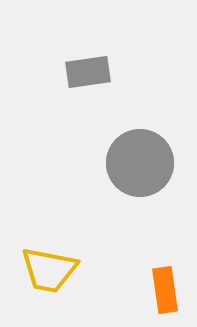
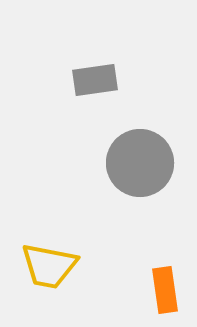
gray rectangle: moved 7 px right, 8 px down
yellow trapezoid: moved 4 px up
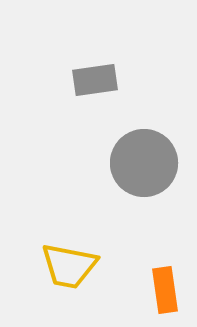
gray circle: moved 4 px right
yellow trapezoid: moved 20 px right
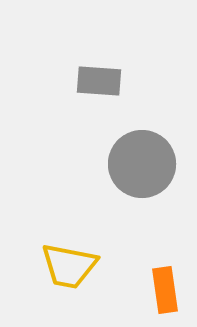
gray rectangle: moved 4 px right, 1 px down; rotated 12 degrees clockwise
gray circle: moved 2 px left, 1 px down
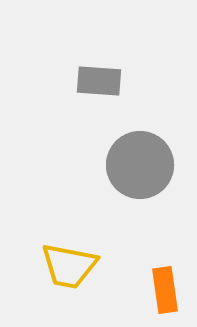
gray circle: moved 2 px left, 1 px down
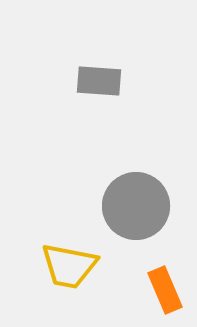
gray circle: moved 4 px left, 41 px down
orange rectangle: rotated 15 degrees counterclockwise
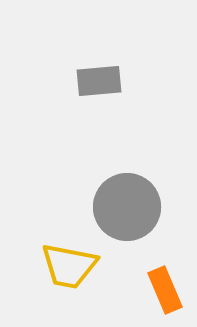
gray rectangle: rotated 9 degrees counterclockwise
gray circle: moved 9 px left, 1 px down
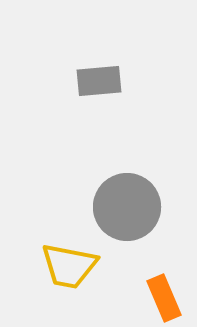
orange rectangle: moved 1 px left, 8 px down
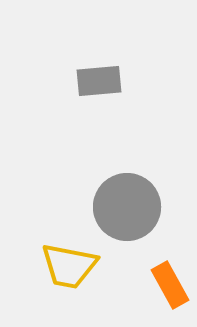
orange rectangle: moved 6 px right, 13 px up; rotated 6 degrees counterclockwise
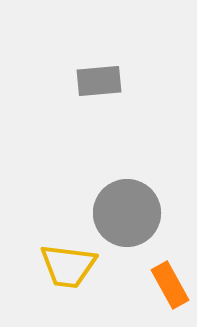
gray circle: moved 6 px down
yellow trapezoid: moved 1 px left; rotated 4 degrees counterclockwise
